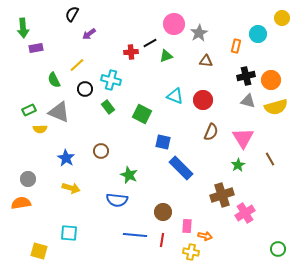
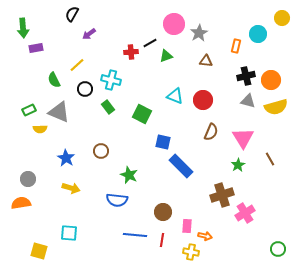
blue rectangle at (181, 168): moved 2 px up
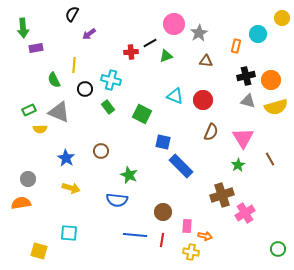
yellow line at (77, 65): moved 3 px left; rotated 42 degrees counterclockwise
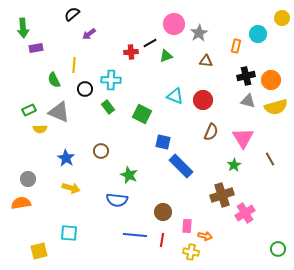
black semicircle at (72, 14): rotated 21 degrees clockwise
cyan cross at (111, 80): rotated 12 degrees counterclockwise
green star at (238, 165): moved 4 px left
yellow square at (39, 251): rotated 30 degrees counterclockwise
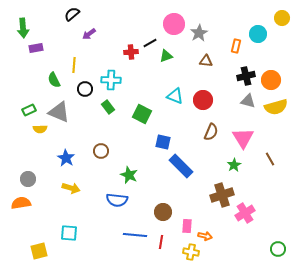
red line at (162, 240): moved 1 px left, 2 px down
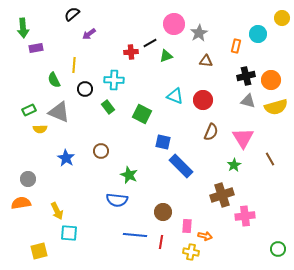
cyan cross at (111, 80): moved 3 px right
yellow arrow at (71, 188): moved 14 px left, 23 px down; rotated 48 degrees clockwise
pink cross at (245, 213): moved 3 px down; rotated 24 degrees clockwise
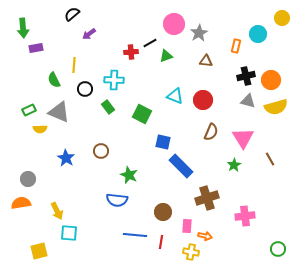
brown cross at (222, 195): moved 15 px left, 3 px down
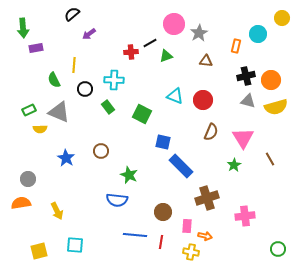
cyan square at (69, 233): moved 6 px right, 12 px down
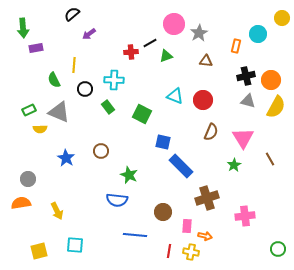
yellow semicircle at (276, 107): rotated 45 degrees counterclockwise
red line at (161, 242): moved 8 px right, 9 px down
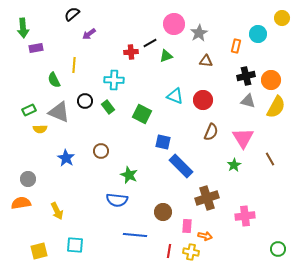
black circle at (85, 89): moved 12 px down
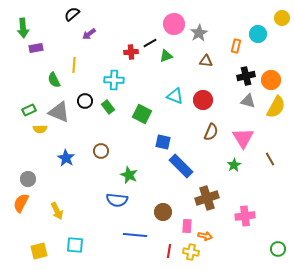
orange semicircle at (21, 203): rotated 54 degrees counterclockwise
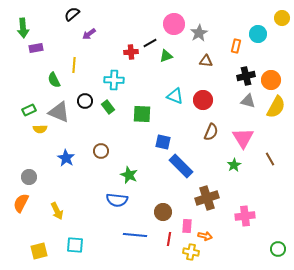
green square at (142, 114): rotated 24 degrees counterclockwise
gray circle at (28, 179): moved 1 px right, 2 px up
red line at (169, 251): moved 12 px up
